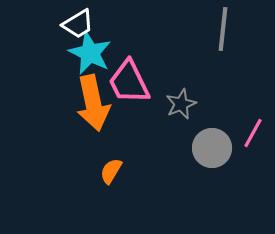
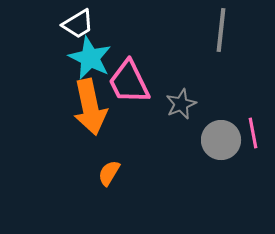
gray line: moved 2 px left, 1 px down
cyan star: moved 5 px down
orange arrow: moved 3 px left, 4 px down
pink line: rotated 40 degrees counterclockwise
gray circle: moved 9 px right, 8 px up
orange semicircle: moved 2 px left, 2 px down
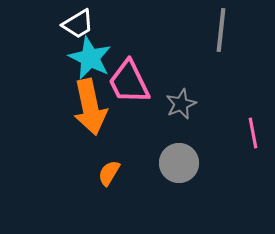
gray circle: moved 42 px left, 23 px down
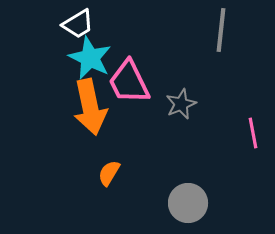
gray circle: moved 9 px right, 40 px down
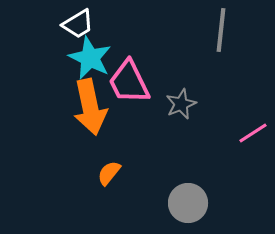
pink line: rotated 68 degrees clockwise
orange semicircle: rotated 8 degrees clockwise
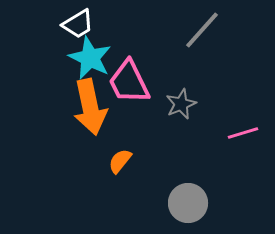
gray line: moved 19 px left; rotated 36 degrees clockwise
pink line: moved 10 px left; rotated 16 degrees clockwise
orange semicircle: moved 11 px right, 12 px up
